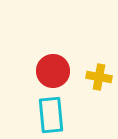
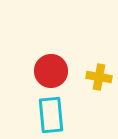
red circle: moved 2 px left
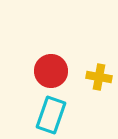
cyan rectangle: rotated 24 degrees clockwise
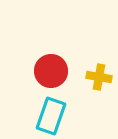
cyan rectangle: moved 1 px down
